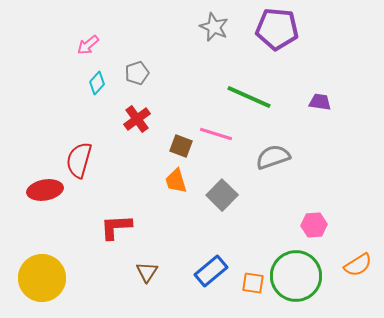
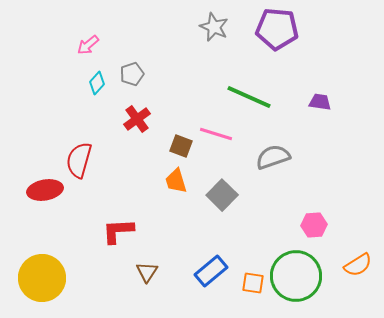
gray pentagon: moved 5 px left, 1 px down
red L-shape: moved 2 px right, 4 px down
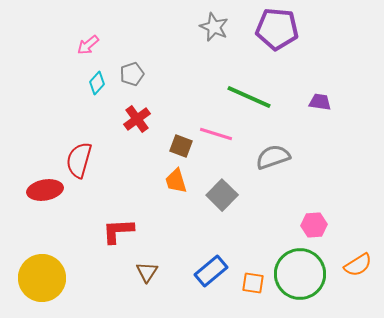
green circle: moved 4 px right, 2 px up
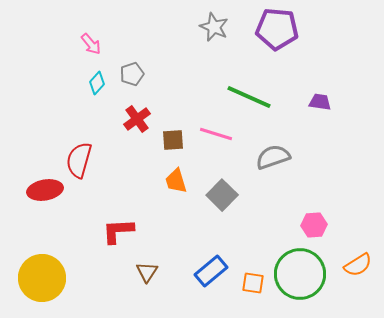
pink arrow: moved 3 px right, 1 px up; rotated 90 degrees counterclockwise
brown square: moved 8 px left, 6 px up; rotated 25 degrees counterclockwise
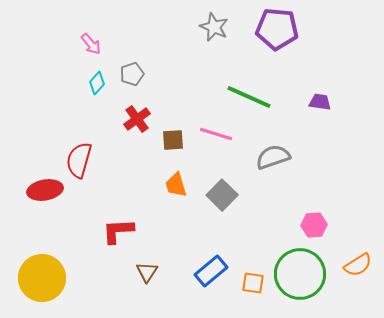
orange trapezoid: moved 4 px down
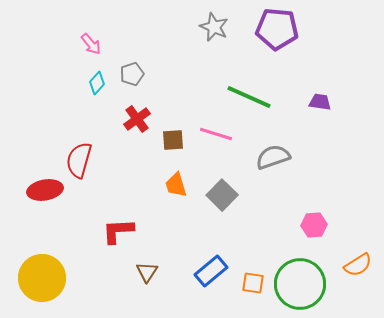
green circle: moved 10 px down
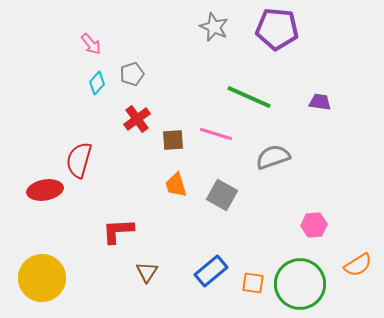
gray square: rotated 16 degrees counterclockwise
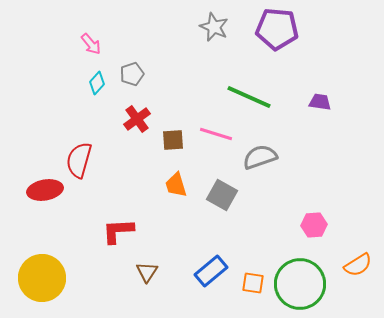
gray semicircle: moved 13 px left
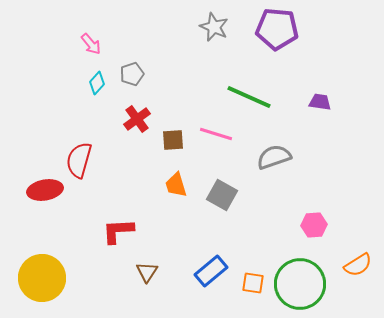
gray semicircle: moved 14 px right
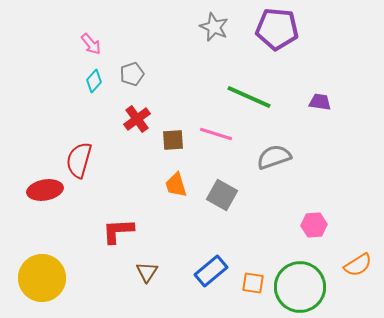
cyan diamond: moved 3 px left, 2 px up
green circle: moved 3 px down
